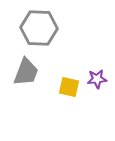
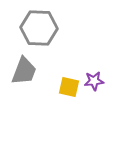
gray trapezoid: moved 2 px left, 1 px up
purple star: moved 3 px left, 2 px down
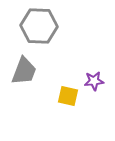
gray hexagon: moved 2 px up
yellow square: moved 1 px left, 9 px down
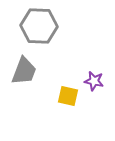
purple star: rotated 18 degrees clockwise
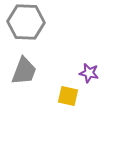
gray hexagon: moved 13 px left, 4 px up
purple star: moved 5 px left, 8 px up
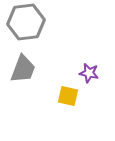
gray hexagon: rotated 9 degrees counterclockwise
gray trapezoid: moved 1 px left, 2 px up
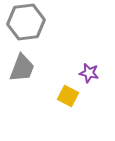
gray trapezoid: moved 1 px left, 1 px up
yellow square: rotated 15 degrees clockwise
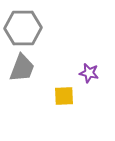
gray hexagon: moved 3 px left, 6 px down; rotated 6 degrees clockwise
yellow square: moved 4 px left; rotated 30 degrees counterclockwise
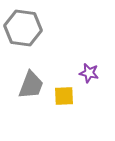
gray hexagon: rotated 9 degrees clockwise
gray trapezoid: moved 9 px right, 17 px down
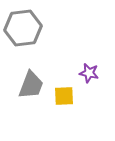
gray hexagon: rotated 15 degrees counterclockwise
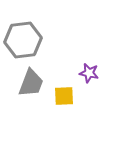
gray hexagon: moved 12 px down
gray trapezoid: moved 2 px up
